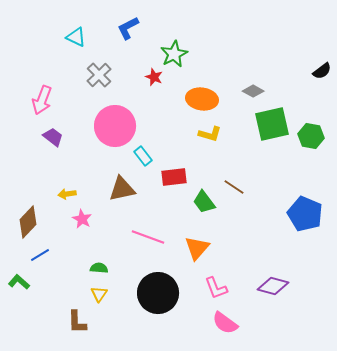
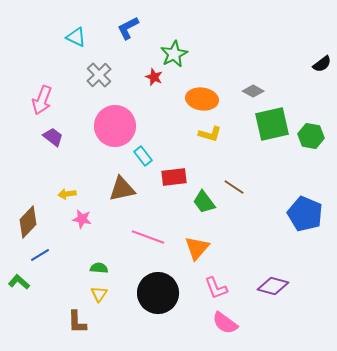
black semicircle: moved 7 px up
pink star: rotated 18 degrees counterclockwise
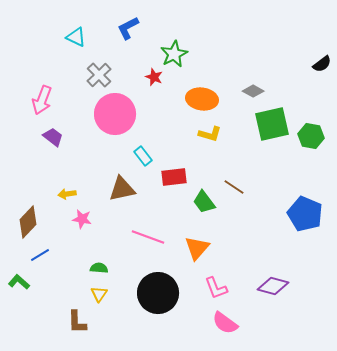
pink circle: moved 12 px up
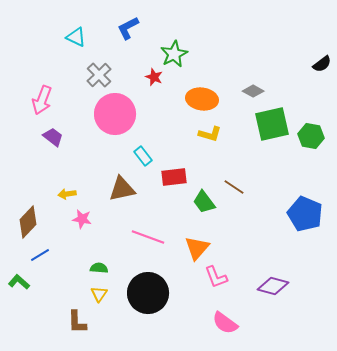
pink L-shape: moved 11 px up
black circle: moved 10 px left
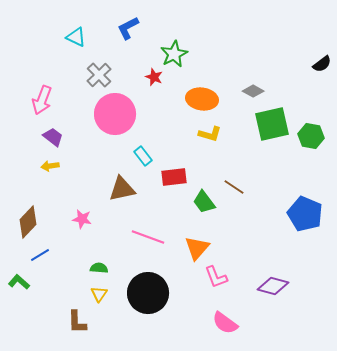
yellow arrow: moved 17 px left, 28 px up
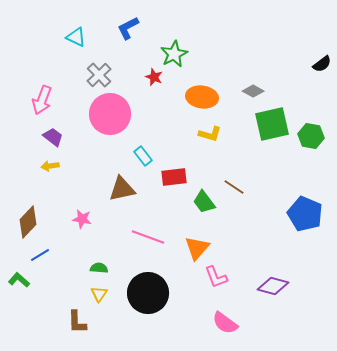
orange ellipse: moved 2 px up
pink circle: moved 5 px left
green L-shape: moved 2 px up
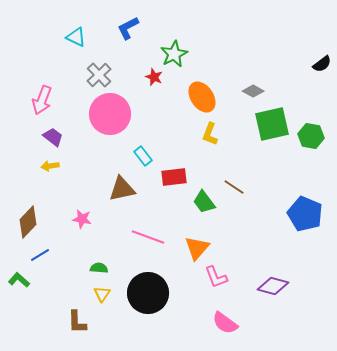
orange ellipse: rotated 48 degrees clockwise
yellow L-shape: rotated 95 degrees clockwise
yellow triangle: moved 3 px right
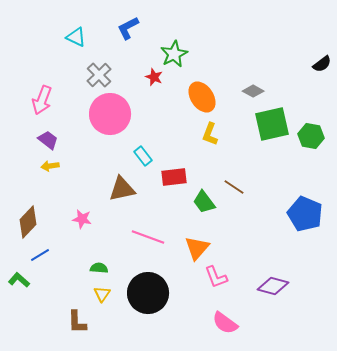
purple trapezoid: moved 5 px left, 3 px down
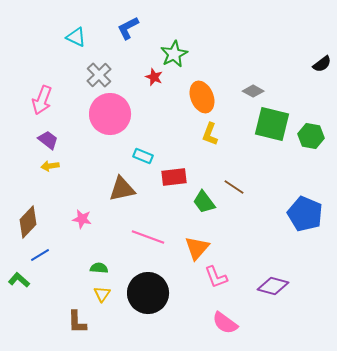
orange ellipse: rotated 12 degrees clockwise
green square: rotated 27 degrees clockwise
cyan rectangle: rotated 30 degrees counterclockwise
